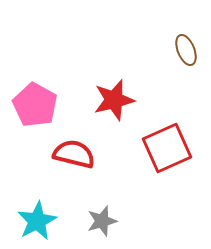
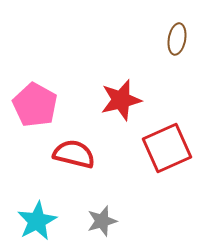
brown ellipse: moved 9 px left, 11 px up; rotated 32 degrees clockwise
red star: moved 7 px right
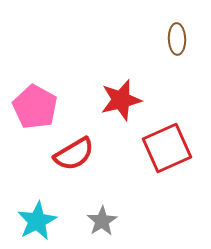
brown ellipse: rotated 12 degrees counterclockwise
pink pentagon: moved 2 px down
red semicircle: rotated 135 degrees clockwise
gray star: rotated 16 degrees counterclockwise
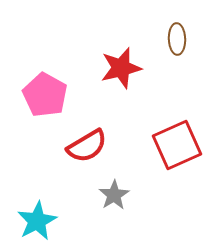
red star: moved 32 px up
pink pentagon: moved 10 px right, 12 px up
red square: moved 10 px right, 3 px up
red semicircle: moved 13 px right, 8 px up
gray star: moved 12 px right, 26 px up
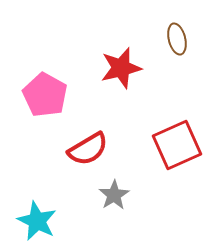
brown ellipse: rotated 12 degrees counterclockwise
red semicircle: moved 1 px right, 3 px down
cyan star: rotated 18 degrees counterclockwise
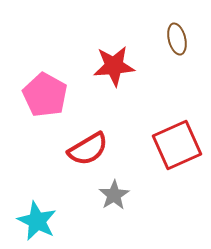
red star: moved 7 px left, 2 px up; rotated 9 degrees clockwise
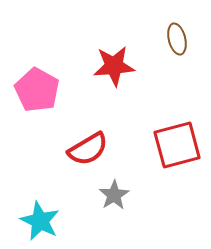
pink pentagon: moved 8 px left, 5 px up
red square: rotated 9 degrees clockwise
cyan star: moved 3 px right
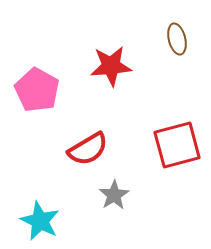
red star: moved 3 px left
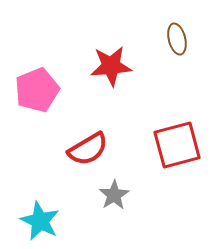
pink pentagon: rotated 21 degrees clockwise
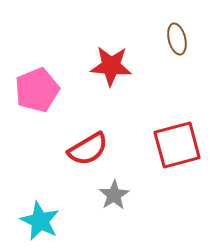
red star: rotated 9 degrees clockwise
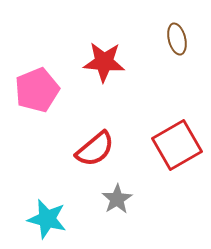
red star: moved 7 px left, 4 px up
red square: rotated 15 degrees counterclockwise
red semicircle: moved 7 px right; rotated 9 degrees counterclockwise
gray star: moved 3 px right, 4 px down
cyan star: moved 7 px right, 2 px up; rotated 12 degrees counterclockwise
